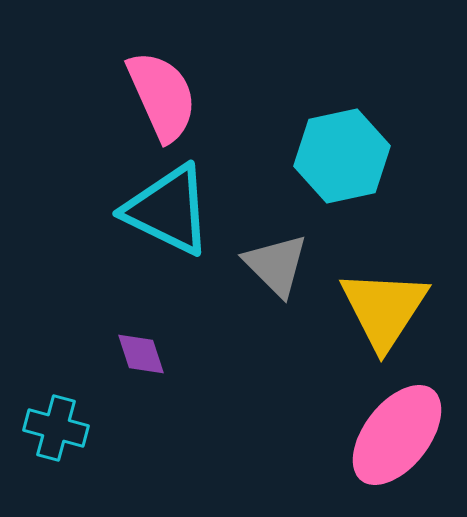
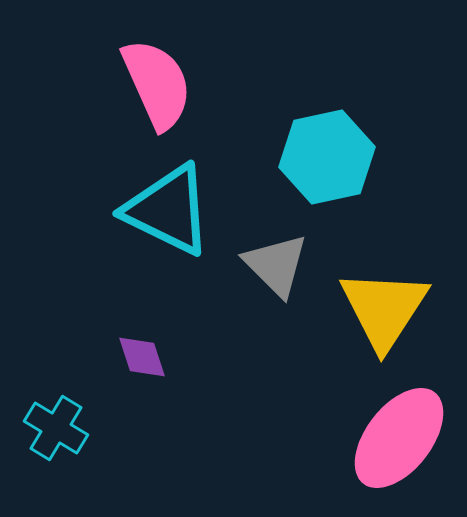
pink semicircle: moved 5 px left, 12 px up
cyan hexagon: moved 15 px left, 1 px down
purple diamond: moved 1 px right, 3 px down
cyan cross: rotated 16 degrees clockwise
pink ellipse: moved 2 px right, 3 px down
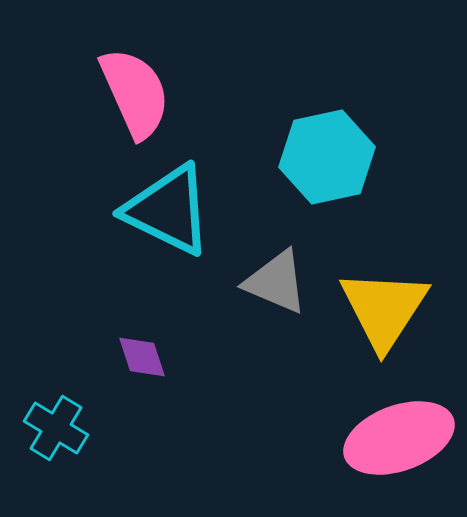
pink semicircle: moved 22 px left, 9 px down
gray triangle: moved 17 px down; rotated 22 degrees counterclockwise
pink ellipse: rotated 32 degrees clockwise
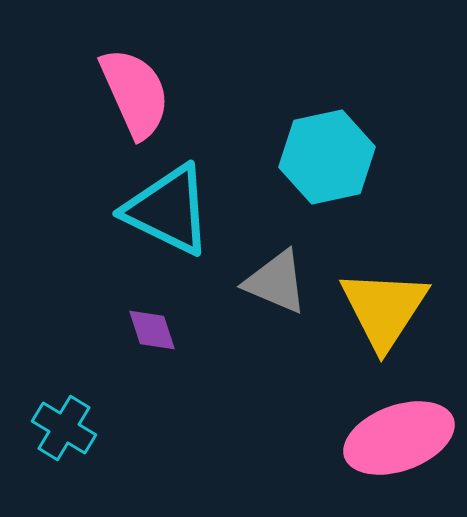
purple diamond: moved 10 px right, 27 px up
cyan cross: moved 8 px right
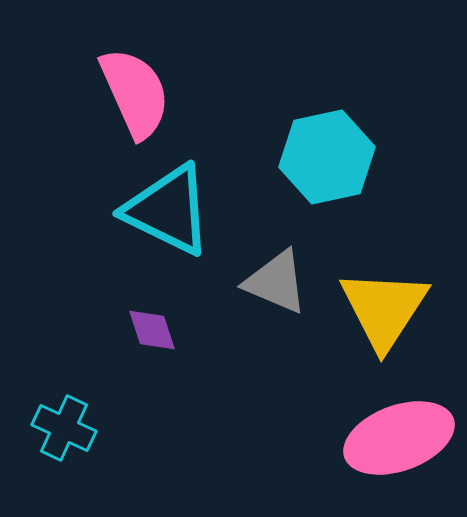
cyan cross: rotated 6 degrees counterclockwise
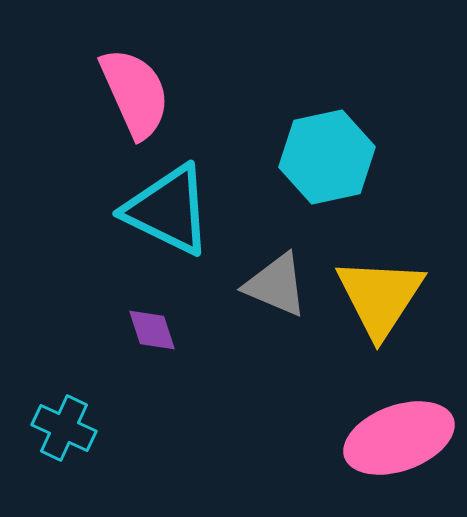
gray triangle: moved 3 px down
yellow triangle: moved 4 px left, 12 px up
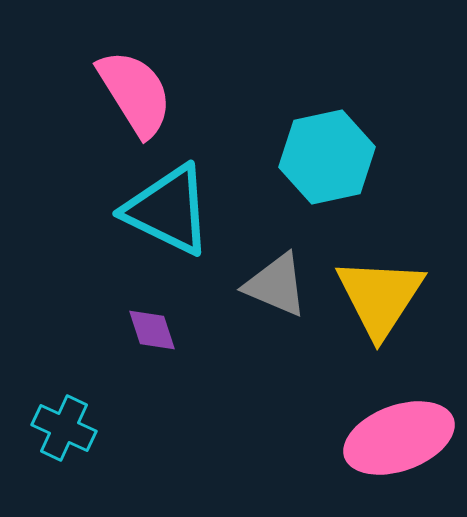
pink semicircle: rotated 8 degrees counterclockwise
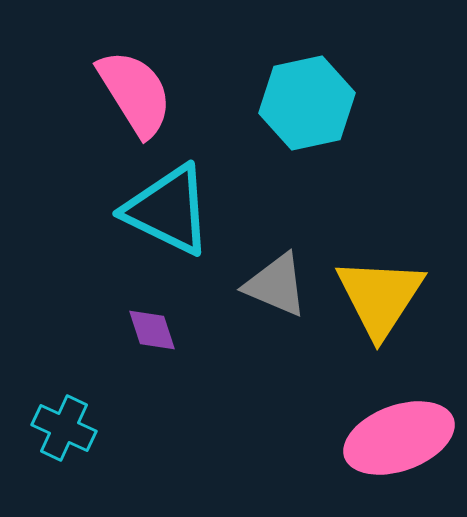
cyan hexagon: moved 20 px left, 54 px up
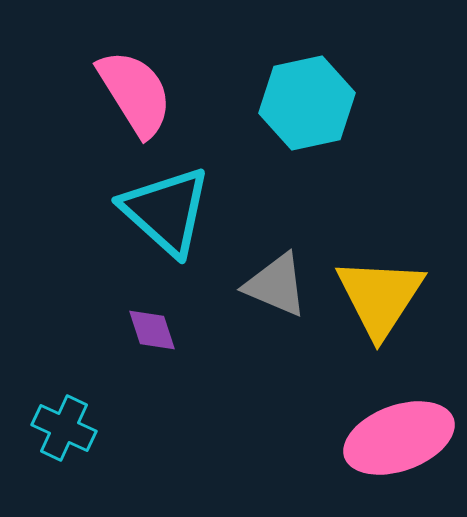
cyan triangle: moved 2 px left, 1 px down; rotated 16 degrees clockwise
